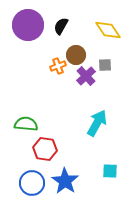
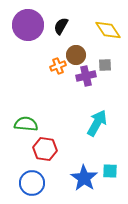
purple cross: rotated 30 degrees clockwise
blue star: moved 19 px right, 3 px up
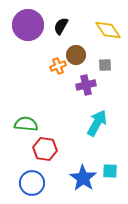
purple cross: moved 9 px down
blue star: moved 1 px left
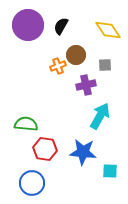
cyan arrow: moved 3 px right, 7 px up
blue star: moved 26 px up; rotated 28 degrees counterclockwise
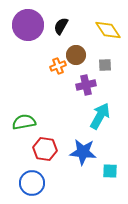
green semicircle: moved 2 px left, 2 px up; rotated 15 degrees counterclockwise
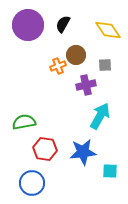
black semicircle: moved 2 px right, 2 px up
blue star: rotated 12 degrees counterclockwise
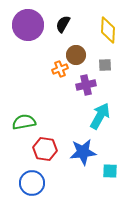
yellow diamond: rotated 36 degrees clockwise
orange cross: moved 2 px right, 3 px down
